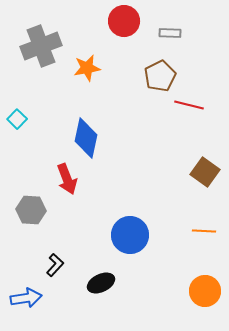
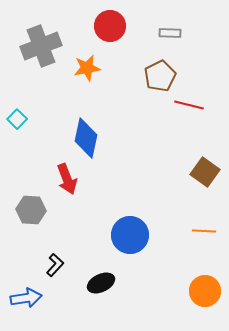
red circle: moved 14 px left, 5 px down
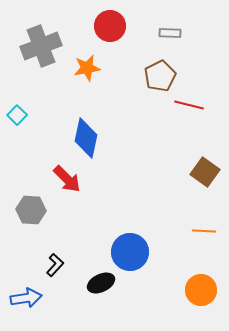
cyan square: moved 4 px up
red arrow: rotated 24 degrees counterclockwise
blue circle: moved 17 px down
orange circle: moved 4 px left, 1 px up
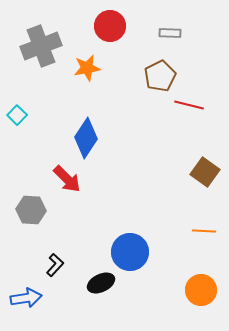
blue diamond: rotated 21 degrees clockwise
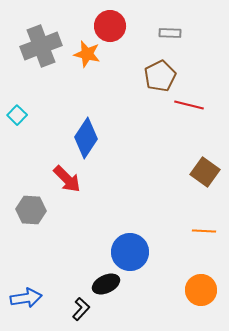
orange star: moved 14 px up; rotated 24 degrees clockwise
black L-shape: moved 26 px right, 44 px down
black ellipse: moved 5 px right, 1 px down
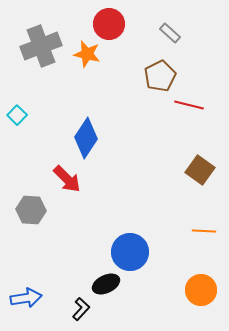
red circle: moved 1 px left, 2 px up
gray rectangle: rotated 40 degrees clockwise
brown square: moved 5 px left, 2 px up
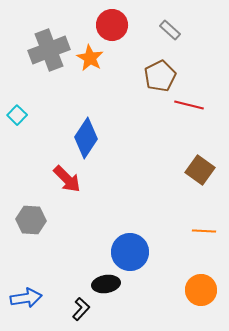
red circle: moved 3 px right, 1 px down
gray rectangle: moved 3 px up
gray cross: moved 8 px right, 4 px down
orange star: moved 3 px right, 4 px down; rotated 16 degrees clockwise
gray hexagon: moved 10 px down
black ellipse: rotated 16 degrees clockwise
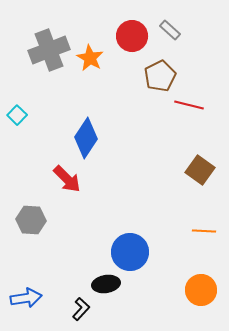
red circle: moved 20 px right, 11 px down
